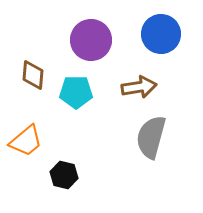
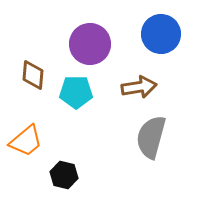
purple circle: moved 1 px left, 4 px down
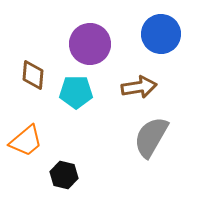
gray semicircle: rotated 15 degrees clockwise
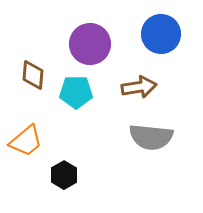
gray semicircle: rotated 114 degrees counterclockwise
black hexagon: rotated 16 degrees clockwise
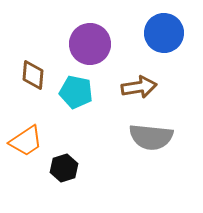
blue circle: moved 3 px right, 1 px up
cyan pentagon: rotated 12 degrees clockwise
orange trapezoid: rotated 6 degrees clockwise
black hexagon: moved 7 px up; rotated 12 degrees clockwise
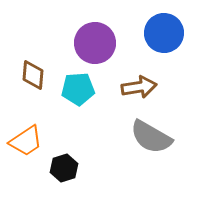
purple circle: moved 5 px right, 1 px up
cyan pentagon: moved 2 px right, 3 px up; rotated 16 degrees counterclockwise
gray semicircle: rotated 24 degrees clockwise
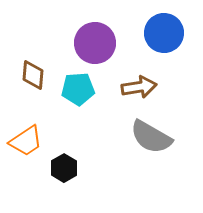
black hexagon: rotated 12 degrees counterclockwise
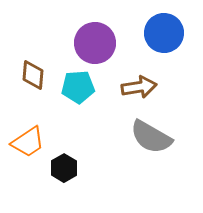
cyan pentagon: moved 2 px up
orange trapezoid: moved 2 px right, 1 px down
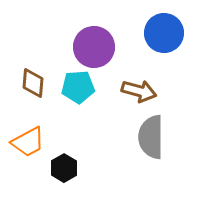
purple circle: moved 1 px left, 4 px down
brown diamond: moved 8 px down
brown arrow: moved 4 px down; rotated 24 degrees clockwise
gray semicircle: rotated 60 degrees clockwise
orange trapezoid: rotated 6 degrees clockwise
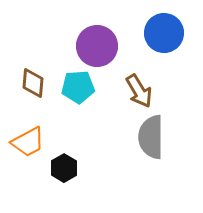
purple circle: moved 3 px right, 1 px up
brown arrow: rotated 44 degrees clockwise
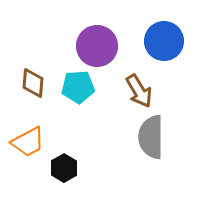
blue circle: moved 8 px down
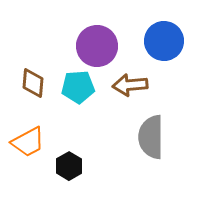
brown arrow: moved 9 px left, 6 px up; rotated 116 degrees clockwise
black hexagon: moved 5 px right, 2 px up
